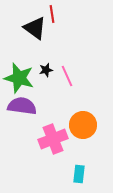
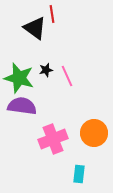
orange circle: moved 11 px right, 8 px down
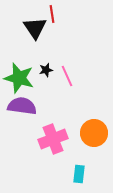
black triangle: rotated 20 degrees clockwise
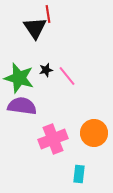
red line: moved 4 px left
pink line: rotated 15 degrees counterclockwise
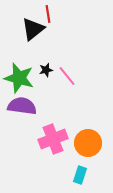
black triangle: moved 2 px left, 1 px down; rotated 25 degrees clockwise
orange circle: moved 6 px left, 10 px down
cyan rectangle: moved 1 px right, 1 px down; rotated 12 degrees clockwise
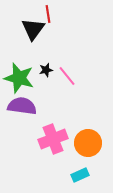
black triangle: rotated 15 degrees counterclockwise
cyan rectangle: rotated 48 degrees clockwise
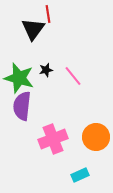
pink line: moved 6 px right
purple semicircle: rotated 92 degrees counterclockwise
orange circle: moved 8 px right, 6 px up
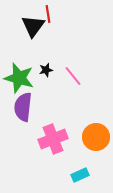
black triangle: moved 3 px up
purple semicircle: moved 1 px right, 1 px down
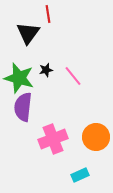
black triangle: moved 5 px left, 7 px down
